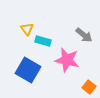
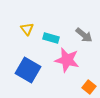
cyan rectangle: moved 8 px right, 3 px up
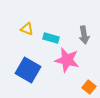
yellow triangle: rotated 32 degrees counterclockwise
gray arrow: rotated 42 degrees clockwise
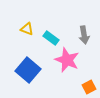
cyan rectangle: rotated 21 degrees clockwise
pink star: rotated 10 degrees clockwise
blue square: rotated 10 degrees clockwise
orange square: rotated 24 degrees clockwise
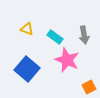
cyan rectangle: moved 4 px right, 1 px up
blue square: moved 1 px left, 1 px up
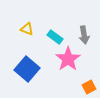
pink star: moved 1 px right, 1 px up; rotated 15 degrees clockwise
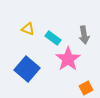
yellow triangle: moved 1 px right
cyan rectangle: moved 2 px left, 1 px down
orange square: moved 3 px left, 1 px down
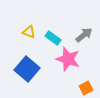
yellow triangle: moved 1 px right, 3 px down
gray arrow: rotated 120 degrees counterclockwise
pink star: rotated 20 degrees counterclockwise
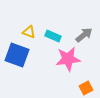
cyan rectangle: moved 2 px up; rotated 14 degrees counterclockwise
pink star: rotated 25 degrees counterclockwise
blue square: moved 10 px left, 14 px up; rotated 20 degrees counterclockwise
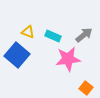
yellow triangle: moved 1 px left
blue square: rotated 20 degrees clockwise
orange square: rotated 24 degrees counterclockwise
